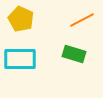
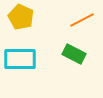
yellow pentagon: moved 2 px up
green rectangle: rotated 10 degrees clockwise
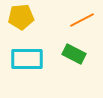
yellow pentagon: rotated 30 degrees counterclockwise
cyan rectangle: moved 7 px right
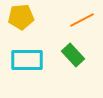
green rectangle: moved 1 px left, 1 px down; rotated 20 degrees clockwise
cyan rectangle: moved 1 px down
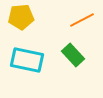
cyan rectangle: rotated 12 degrees clockwise
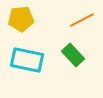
yellow pentagon: moved 2 px down
